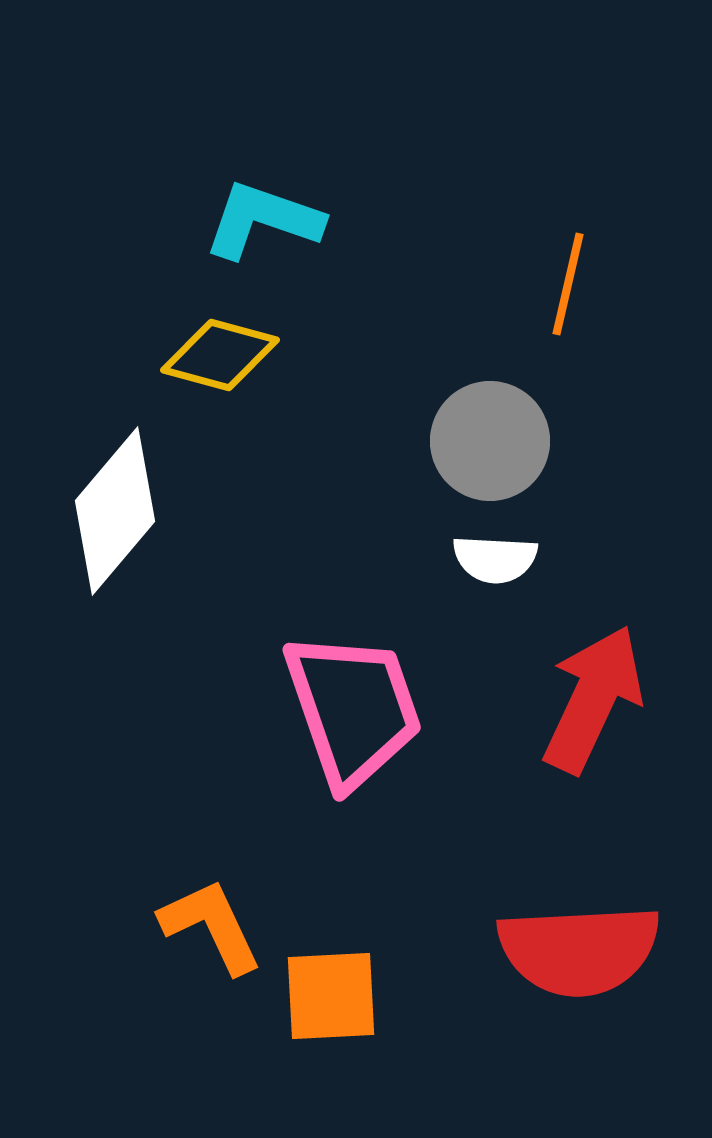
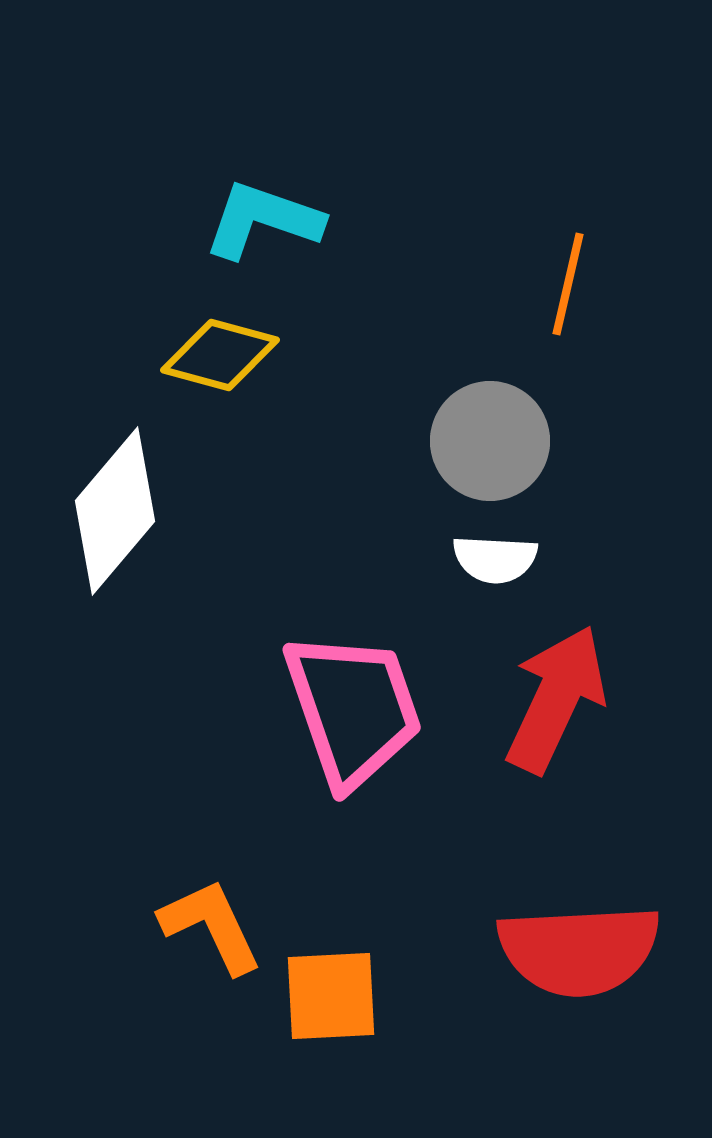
red arrow: moved 37 px left
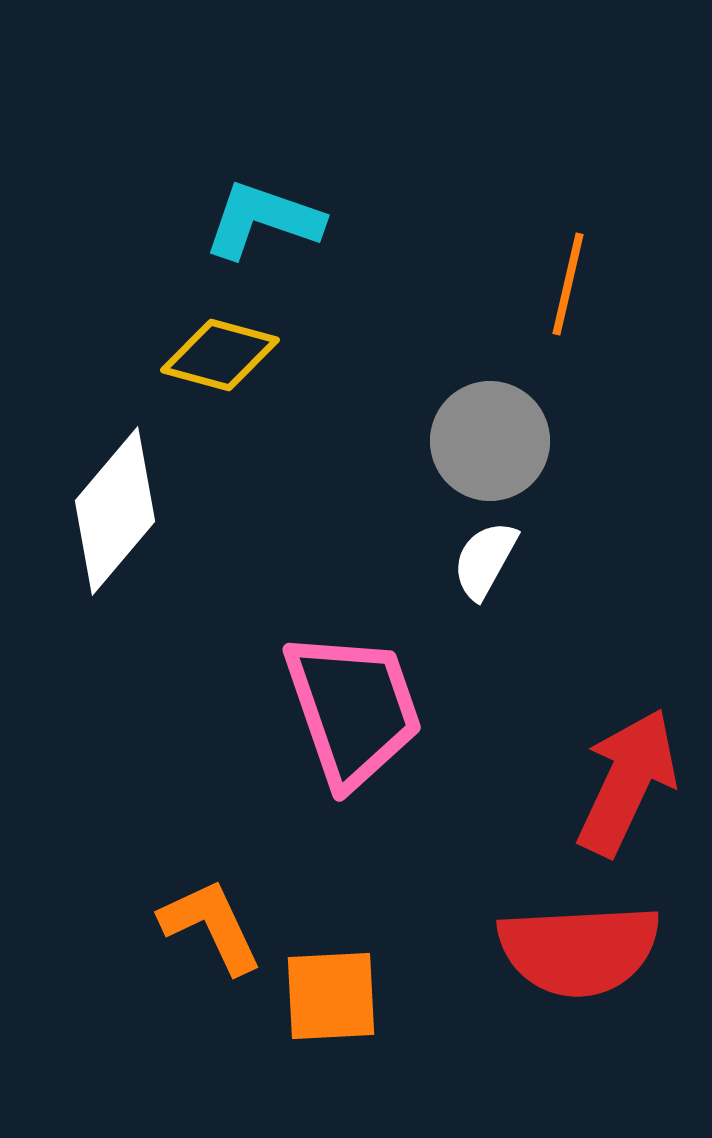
white semicircle: moved 10 px left, 1 px down; rotated 116 degrees clockwise
red arrow: moved 71 px right, 83 px down
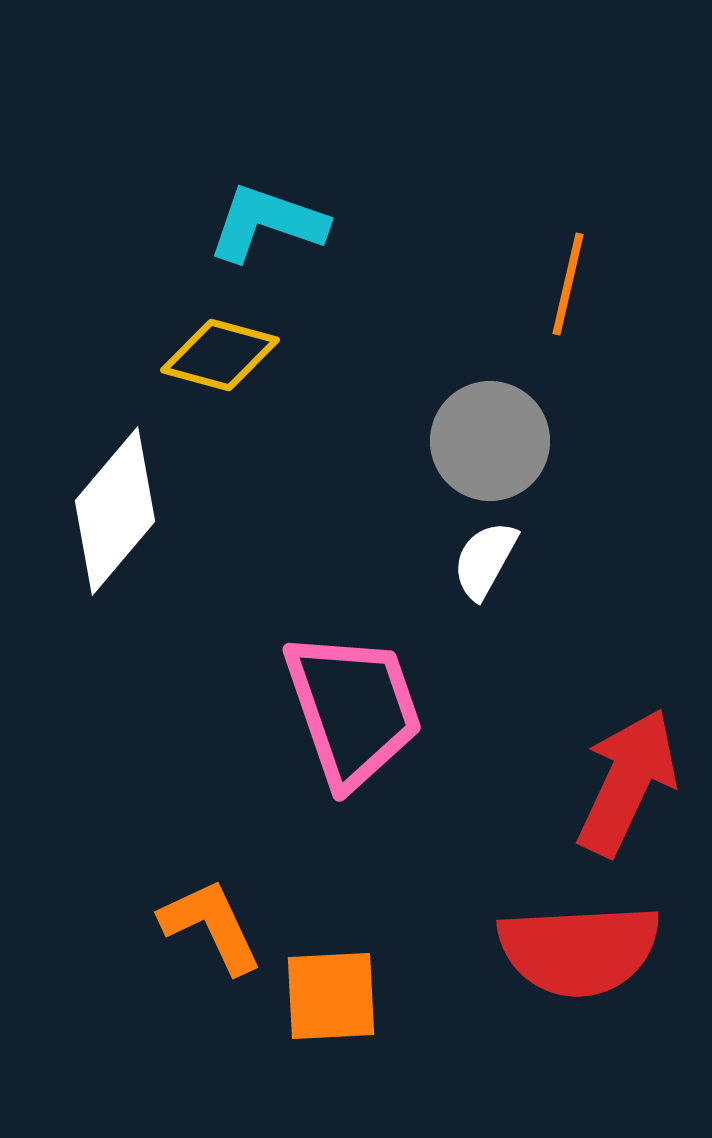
cyan L-shape: moved 4 px right, 3 px down
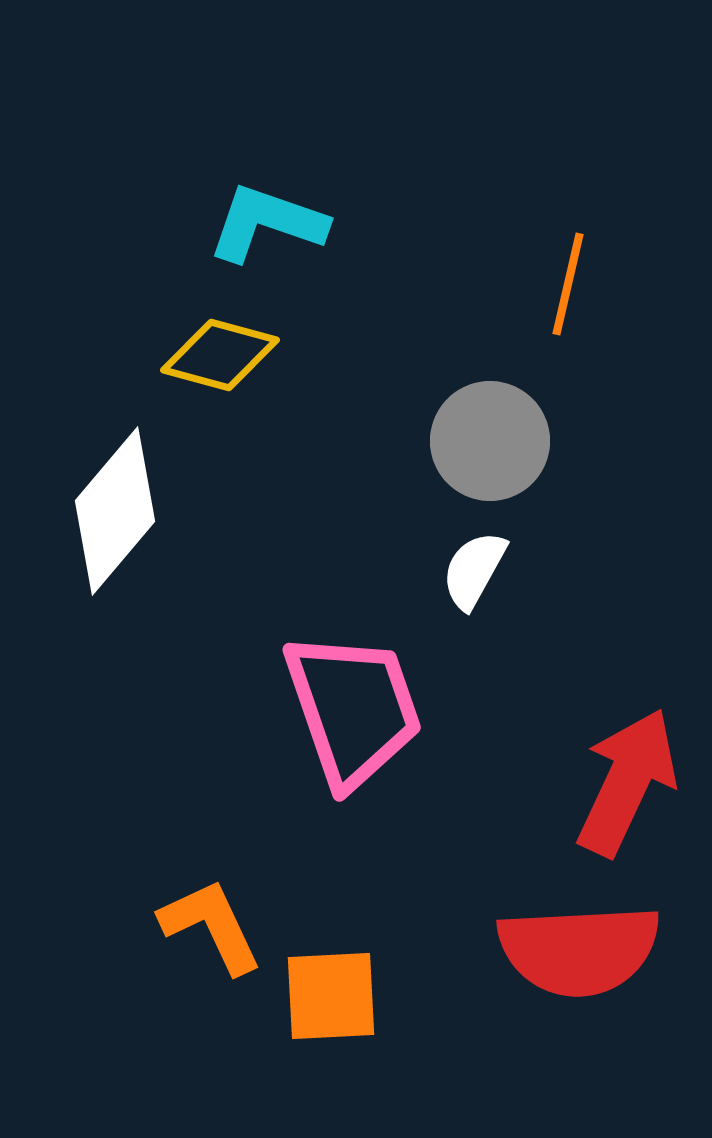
white semicircle: moved 11 px left, 10 px down
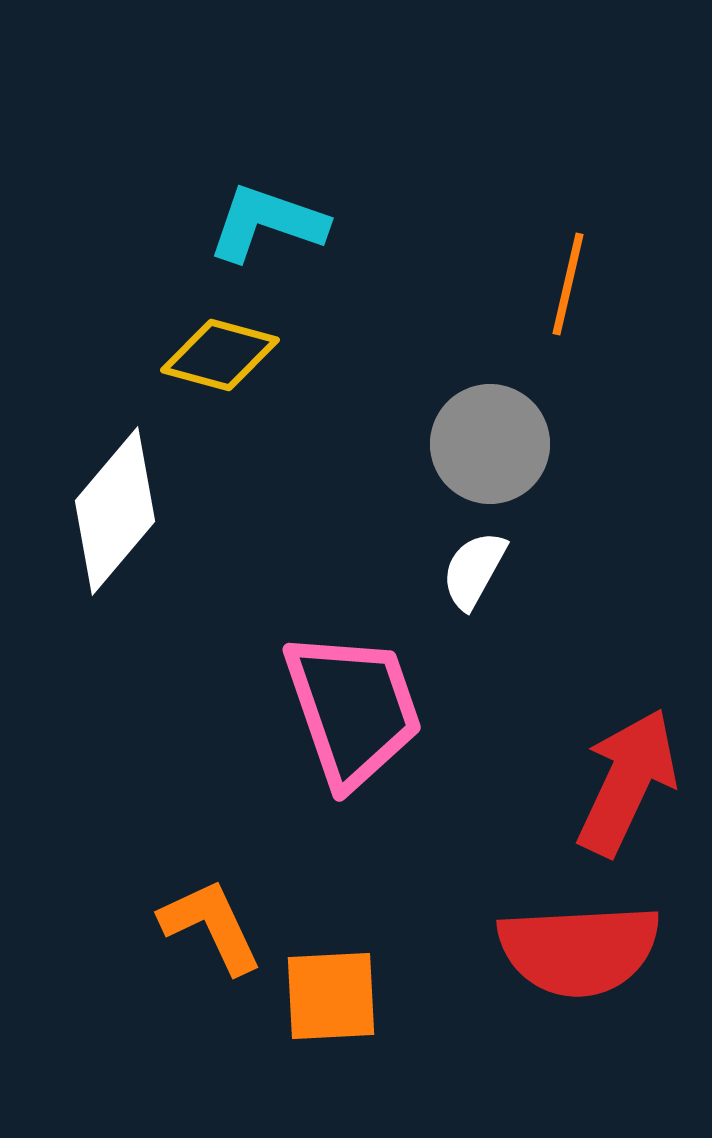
gray circle: moved 3 px down
